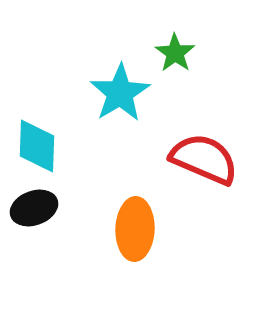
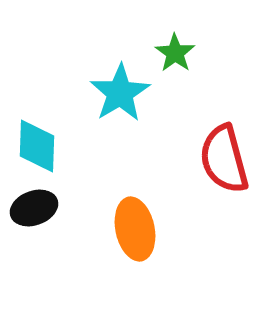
red semicircle: moved 20 px right; rotated 128 degrees counterclockwise
orange ellipse: rotated 14 degrees counterclockwise
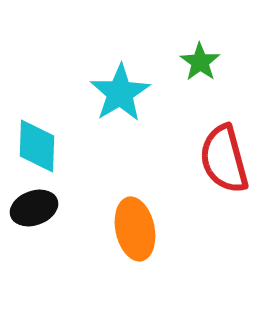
green star: moved 25 px right, 9 px down
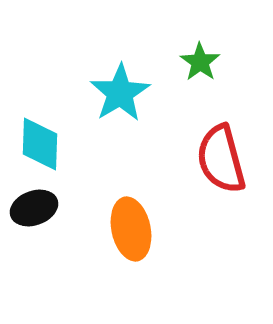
cyan diamond: moved 3 px right, 2 px up
red semicircle: moved 3 px left
orange ellipse: moved 4 px left
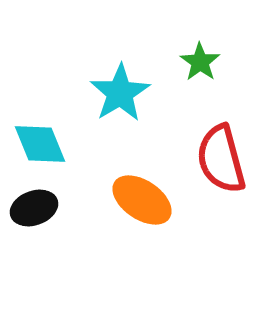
cyan diamond: rotated 24 degrees counterclockwise
orange ellipse: moved 11 px right, 29 px up; rotated 44 degrees counterclockwise
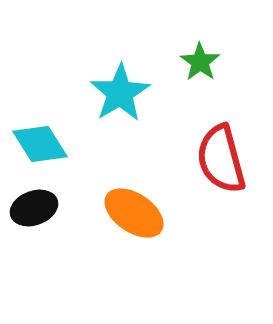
cyan diamond: rotated 10 degrees counterclockwise
orange ellipse: moved 8 px left, 13 px down
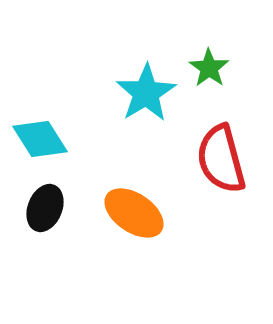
green star: moved 9 px right, 6 px down
cyan star: moved 26 px right
cyan diamond: moved 5 px up
black ellipse: moved 11 px right; rotated 48 degrees counterclockwise
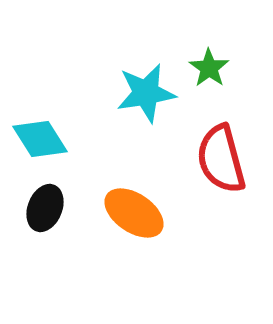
cyan star: rotated 22 degrees clockwise
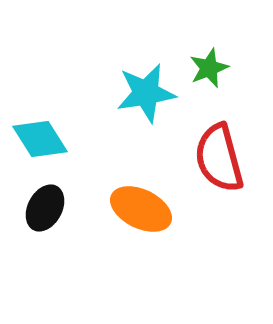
green star: rotated 15 degrees clockwise
red semicircle: moved 2 px left, 1 px up
black ellipse: rotated 6 degrees clockwise
orange ellipse: moved 7 px right, 4 px up; rotated 8 degrees counterclockwise
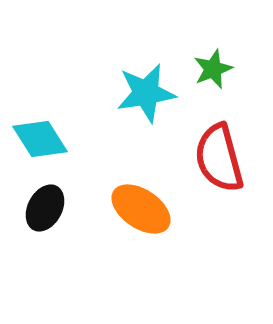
green star: moved 4 px right, 1 px down
orange ellipse: rotated 8 degrees clockwise
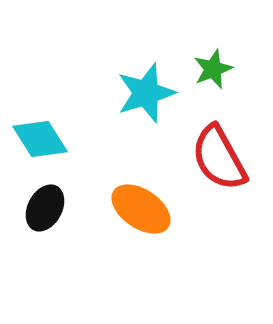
cyan star: rotated 8 degrees counterclockwise
red semicircle: rotated 14 degrees counterclockwise
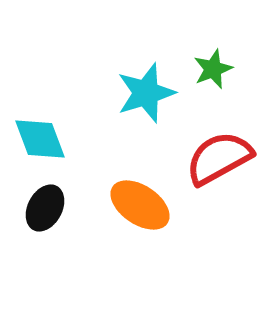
cyan diamond: rotated 12 degrees clockwise
red semicircle: rotated 90 degrees clockwise
orange ellipse: moved 1 px left, 4 px up
